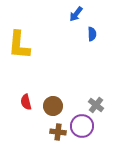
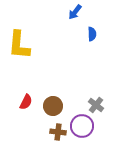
blue arrow: moved 1 px left, 2 px up
red semicircle: rotated 140 degrees counterclockwise
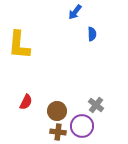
brown circle: moved 4 px right, 5 px down
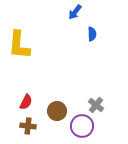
brown cross: moved 30 px left, 6 px up
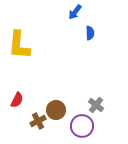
blue semicircle: moved 2 px left, 1 px up
red semicircle: moved 9 px left, 2 px up
brown circle: moved 1 px left, 1 px up
brown cross: moved 10 px right, 5 px up; rotated 35 degrees counterclockwise
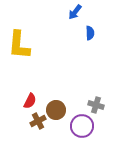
red semicircle: moved 13 px right, 1 px down
gray cross: rotated 21 degrees counterclockwise
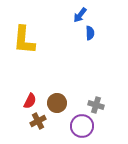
blue arrow: moved 5 px right, 3 px down
yellow L-shape: moved 5 px right, 5 px up
brown circle: moved 1 px right, 7 px up
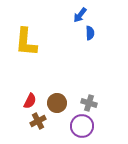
yellow L-shape: moved 2 px right, 2 px down
gray cross: moved 7 px left, 2 px up
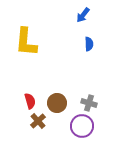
blue arrow: moved 3 px right
blue semicircle: moved 1 px left, 11 px down
red semicircle: rotated 42 degrees counterclockwise
brown cross: rotated 14 degrees counterclockwise
